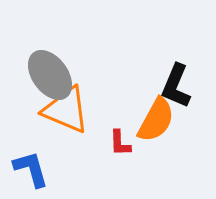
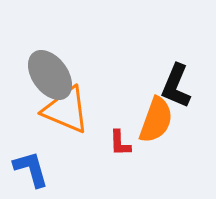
orange semicircle: rotated 9 degrees counterclockwise
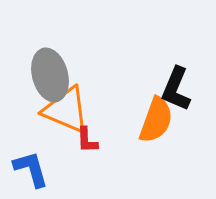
gray ellipse: rotated 21 degrees clockwise
black L-shape: moved 3 px down
red L-shape: moved 33 px left, 3 px up
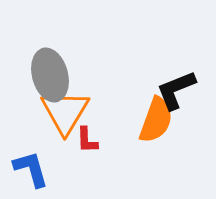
black L-shape: moved 1 px down; rotated 45 degrees clockwise
orange triangle: moved 1 px left, 2 px down; rotated 38 degrees clockwise
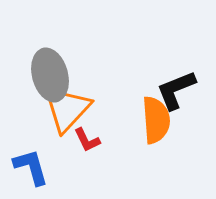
orange triangle: moved 2 px right, 3 px up; rotated 12 degrees clockwise
orange semicircle: rotated 24 degrees counterclockwise
red L-shape: rotated 24 degrees counterclockwise
blue L-shape: moved 2 px up
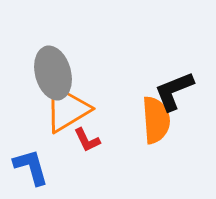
gray ellipse: moved 3 px right, 2 px up
black L-shape: moved 2 px left, 1 px down
orange triangle: rotated 16 degrees clockwise
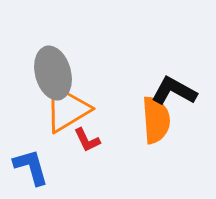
black L-shape: rotated 51 degrees clockwise
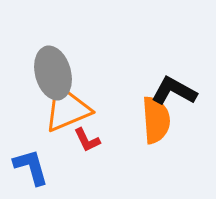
orange triangle: rotated 8 degrees clockwise
